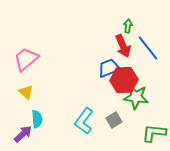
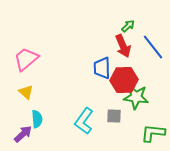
green arrow: rotated 40 degrees clockwise
blue line: moved 5 px right, 1 px up
blue trapezoid: moved 7 px left; rotated 70 degrees counterclockwise
gray square: moved 4 px up; rotated 35 degrees clockwise
green L-shape: moved 1 px left
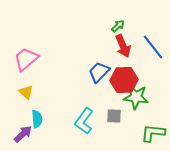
green arrow: moved 10 px left
blue trapezoid: moved 3 px left, 4 px down; rotated 45 degrees clockwise
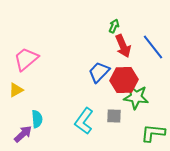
green arrow: moved 4 px left; rotated 24 degrees counterclockwise
yellow triangle: moved 10 px left, 2 px up; rotated 49 degrees clockwise
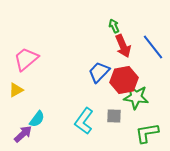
green arrow: rotated 48 degrees counterclockwise
red hexagon: rotated 8 degrees counterclockwise
cyan semicircle: rotated 42 degrees clockwise
green L-shape: moved 6 px left; rotated 15 degrees counterclockwise
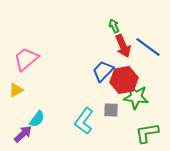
blue line: moved 5 px left; rotated 16 degrees counterclockwise
blue trapezoid: moved 4 px right, 1 px up
gray square: moved 3 px left, 6 px up
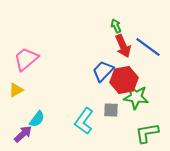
green arrow: moved 2 px right
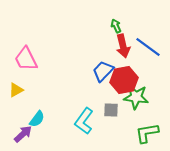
red arrow: rotated 10 degrees clockwise
pink trapezoid: rotated 76 degrees counterclockwise
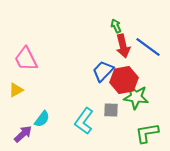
cyan semicircle: moved 5 px right
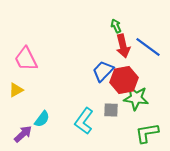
green star: moved 1 px down
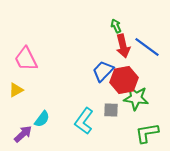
blue line: moved 1 px left
